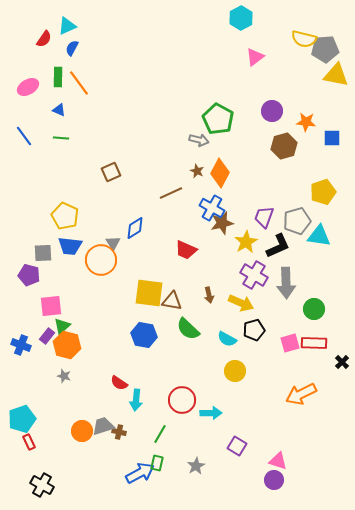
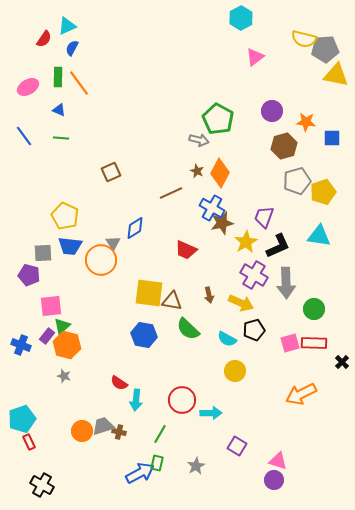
gray pentagon at (297, 221): moved 40 px up
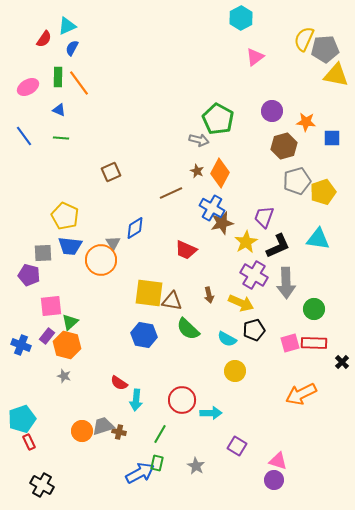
yellow semicircle at (304, 39): rotated 100 degrees clockwise
cyan triangle at (319, 236): moved 1 px left, 3 px down
green triangle at (62, 326): moved 8 px right, 4 px up
gray star at (196, 466): rotated 12 degrees counterclockwise
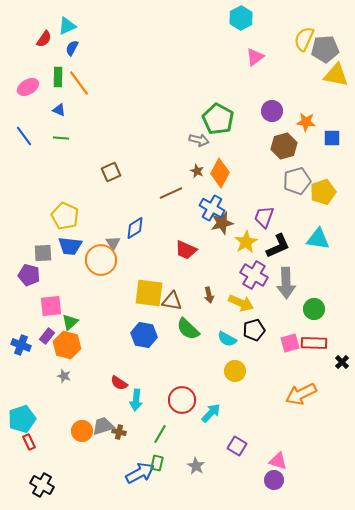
cyan arrow at (211, 413): rotated 45 degrees counterclockwise
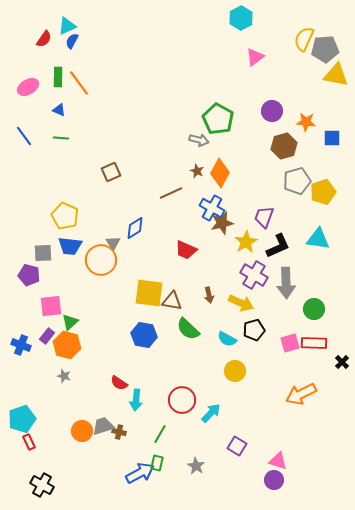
blue semicircle at (72, 48): moved 7 px up
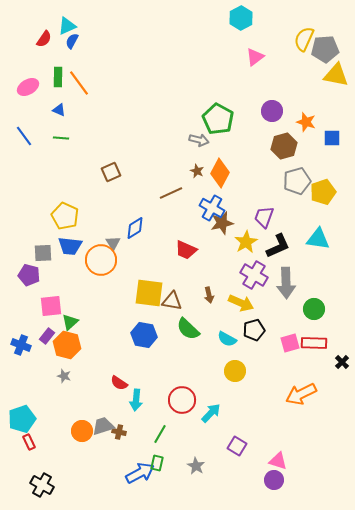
orange star at (306, 122): rotated 12 degrees clockwise
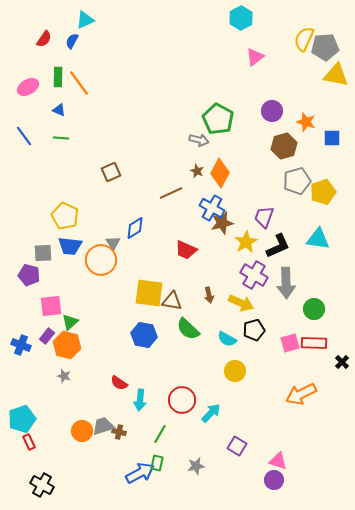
cyan triangle at (67, 26): moved 18 px right, 6 px up
gray pentagon at (325, 49): moved 2 px up
cyan arrow at (136, 400): moved 4 px right
gray star at (196, 466): rotated 30 degrees clockwise
